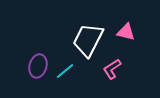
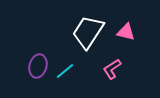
white trapezoid: moved 8 px up; rotated 6 degrees clockwise
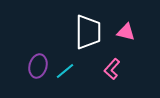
white trapezoid: rotated 147 degrees clockwise
pink L-shape: rotated 15 degrees counterclockwise
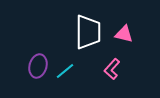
pink triangle: moved 2 px left, 2 px down
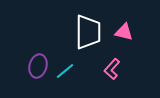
pink triangle: moved 2 px up
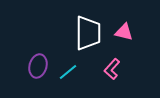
white trapezoid: moved 1 px down
cyan line: moved 3 px right, 1 px down
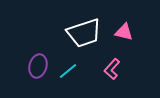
white trapezoid: moved 4 px left; rotated 72 degrees clockwise
cyan line: moved 1 px up
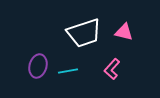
cyan line: rotated 30 degrees clockwise
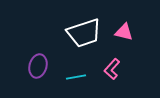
cyan line: moved 8 px right, 6 px down
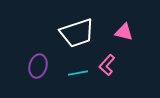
white trapezoid: moved 7 px left
pink L-shape: moved 5 px left, 4 px up
cyan line: moved 2 px right, 4 px up
